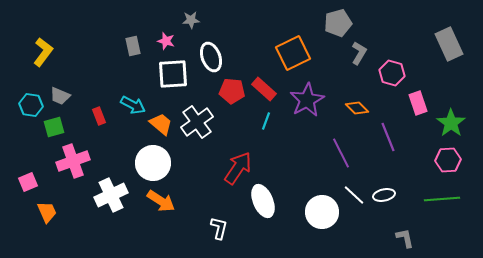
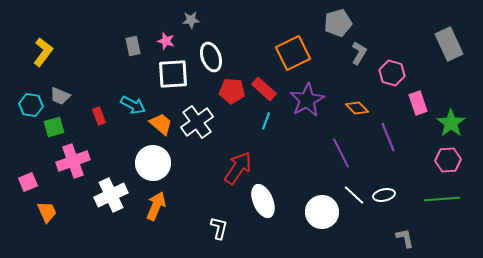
orange arrow at (161, 201): moved 5 px left, 5 px down; rotated 100 degrees counterclockwise
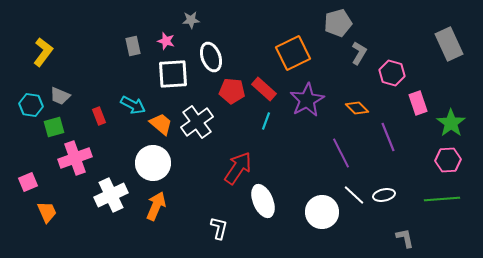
pink cross at (73, 161): moved 2 px right, 3 px up
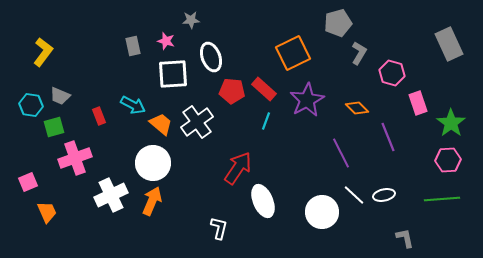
orange arrow at (156, 206): moved 4 px left, 5 px up
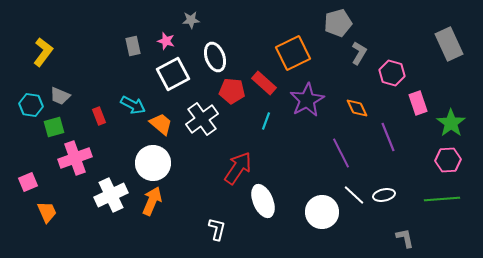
white ellipse at (211, 57): moved 4 px right
white square at (173, 74): rotated 24 degrees counterclockwise
red rectangle at (264, 89): moved 6 px up
orange diamond at (357, 108): rotated 20 degrees clockwise
white cross at (197, 122): moved 5 px right, 3 px up
white L-shape at (219, 228): moved 2 px left, 1 px down
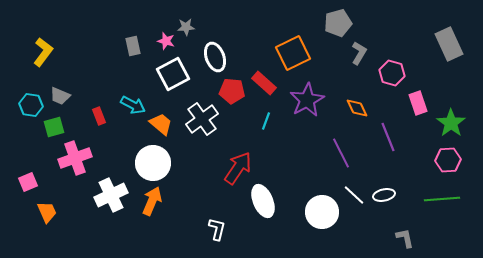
gray star at (191, 20): moved 5 px left, 7 px down
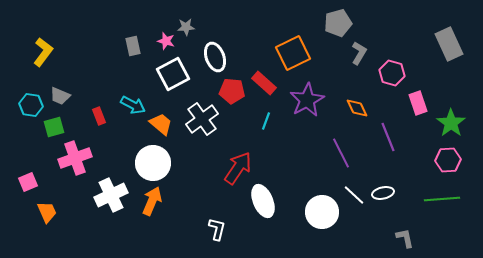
white ellipse at (384, 195): moved 1 px left, 2 px up
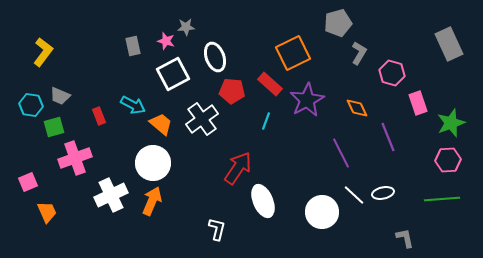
red rectangle at (264, 83): moved 6 px right, 1 px down
green star at (451, 123): rotated 16 degrees clockwise
